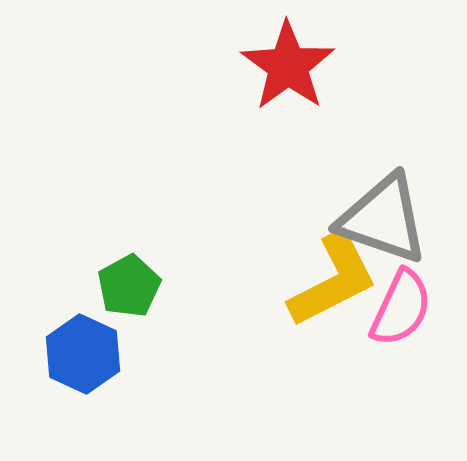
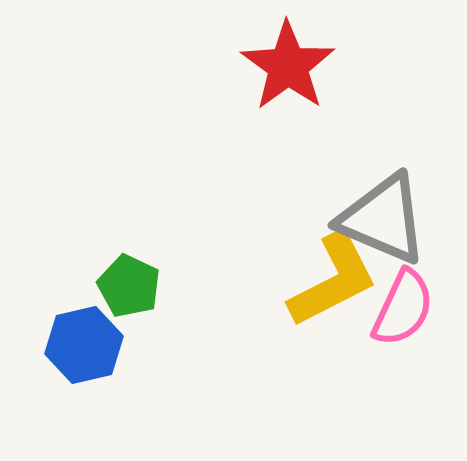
gray triangle: rotated 4 degrees clockwise
green pentagon: rotated 18 degrees counterclockwise
pink semicircle: moved 2 px right
blue hexagon: moved 1 px right, 9 px up; rotated 22 degrees clockwise
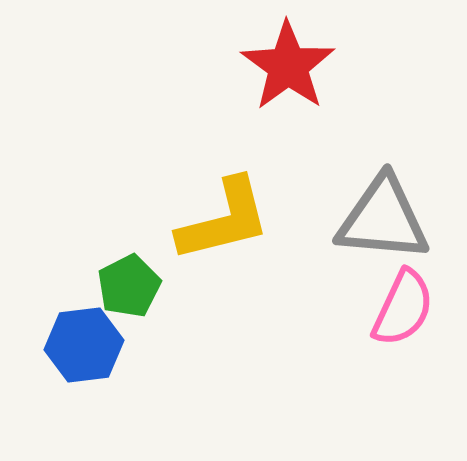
gray triangle: rotated 18 degrees counterclockwise
yellow L-shape: moved 109 px left, 60 px up; rotated 13 degrees clockwise
green pentagon: rotated 20 degrees clockwise
blue hexagon: rotated 6 degrees clockwise
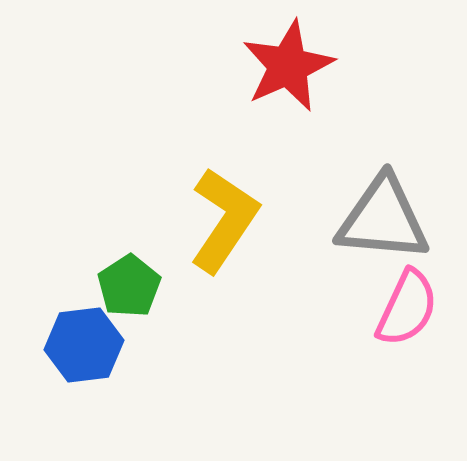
red star: rotated 12 degrees clockwise
yellow L-shape: rotated 42 degrees counterclockwise
green pentagon: rotated 6 degrees counterclockwise
pink semicircle: moved 4 px right
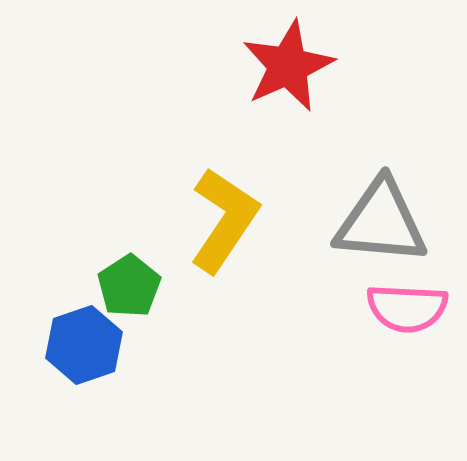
gray triangle: moved 2 px left, 3 px down
pink semicircle: rotated 68 degrees clockwise
blue hexagon: rotated 12 degrees counterclockwise
